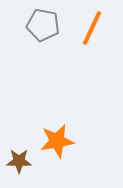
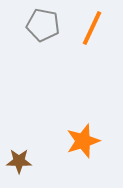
orange star: moved 26 px right; rotated 8 degrees counterclockwise
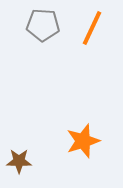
gray pentagon: rotated 8 degrees counterclockwise
